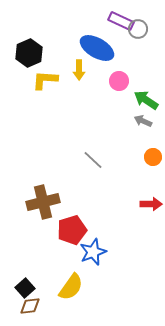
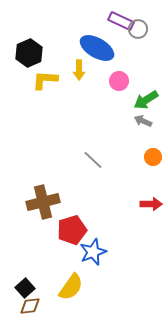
green arrow: rotated 65 degrees counterclockwise
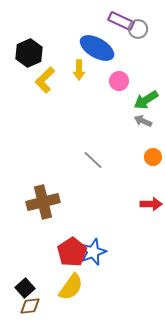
yellow L-shape: rotated 48 degrees counterclockwise
red pentagon: moved 22 px down; rotated 16 degrees counterclockwise
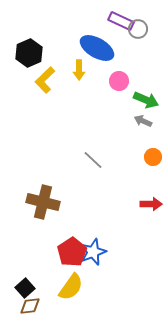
green arrow: rotated 125 degrees counterclockwise
brown cross: rotated 28 degrees clockwise
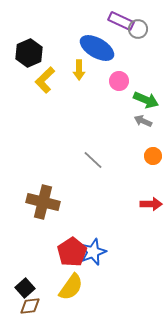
orange circle: moved 1 px up
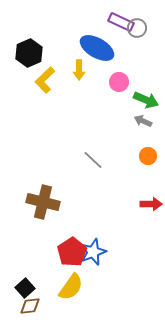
purple rectangle: moved 1 px down
gray circle: moved 1 px left, 1 px up
pink circle: moved 1 px down
orange circle: moved 5 px left
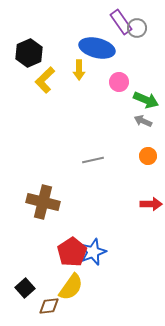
purple rectangle: rotated 30 degrees clockwise
blue ellipse: rotated 16 degrees counterclockwise
gray line: rotated 55 degrees counterclockwise
brown diamond: moved 19 px right
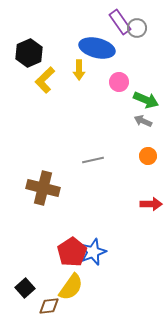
purple rectangle: moved 1 px left
brown cross: moved 14 px up
